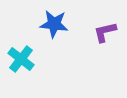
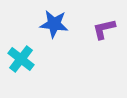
purple L-shape: moved 1 px left, 3 px up
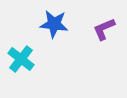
purple L-shape: rotated 10 degrees counterclockwise
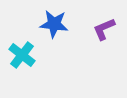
cyan cross: moved 1 px right, 4 px up
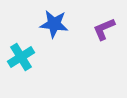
cyan cross: moved 1 px left, 2 px down; rotated 20 degrees clockwise
